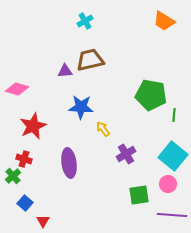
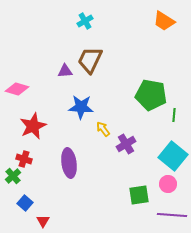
brown trapezoid: rotated 52 degrees counterclockwise
purple cross: moved 10 px up
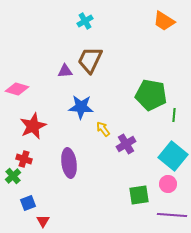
blue square: moved 3 px right; rotated 28 degrees clockwise
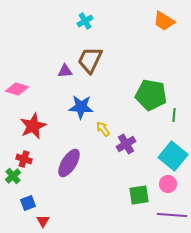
purple ellipse: rotated 40 degrees clockwise
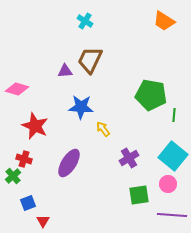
cyan cross: rotated 28 degrees counterclockwise
red star: moved 2 px right; rotated 24 degrees counterclockwise
purple cross: moved 3 px right, 14 px down
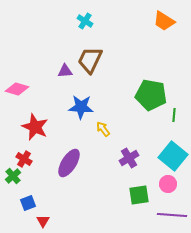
red star: moved 1 px down
red cross: rotated 14 degrees clockwise
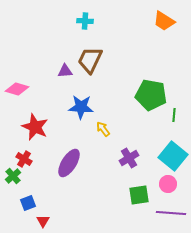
cyan cross: rotated 28 degrees counterclockwise
purple line: moved 1 px left, 2 px up
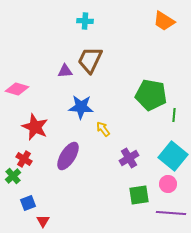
purple ellipse: moved 1 px left, 7 px up
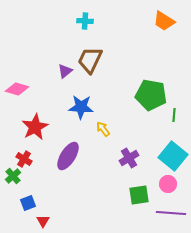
purple triangle: rotated 35 degrees counterclockwise
red star: rotated 20 degrees clockwise
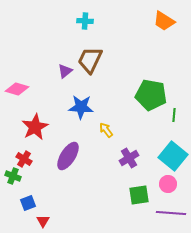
yellow arrow: moved 3 px right, 1 px down
green cross: rotated 28 degrees counterclockwise
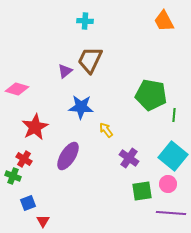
orange trapezoid: rotated 30 degrees clockwise
purple cross: rotated 24 degrees counterclockwise
green square: moved 3 px right, 4 px up
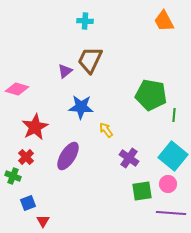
red cross: moved 2 px right, 2 px up; rotated 14 degrees clockwise
